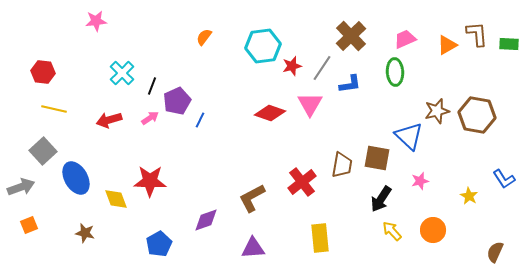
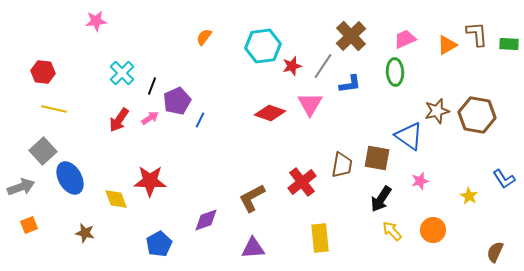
gray line at (322, 68): moved 1 px right, 2 px up
red arrow at (109, 120): moved 10 px right; rotated 40 degrees counterclockwise
blue triangle at (409, 136): rotated 8 degrees counterclockwise
blue ellipse at (76, 178): moved 6 px left
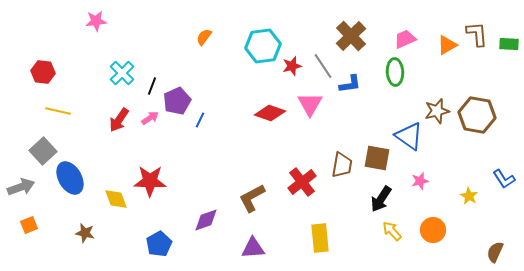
gray line at (323, 66): rotated 68 degrees counterclockwise
yellow line at (54, 109): moved 4 px right, 2 px down
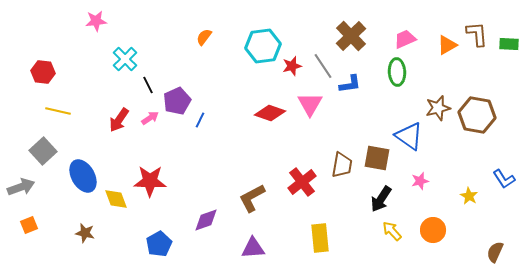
green ellipse at (395, 72): moved 2 px right
cyan cross at (122, 73): moved 3 px right, 14 px up
black line at (152, 86): moved 4 px left, 1 px up; rotated 48 degrees counterclockwise
brown star at (437, 111): moved 1 px right, 3 px up
blue ellipse at (70, 178): moved 13 px right, 2 px up
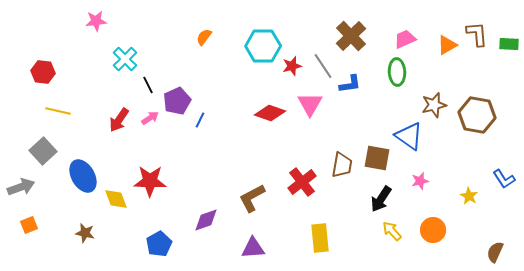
cyan hexagon at (263, 46): rotated 8 degrees clockwise
brown star at (438, 108): moved 4 px left, 3 px up
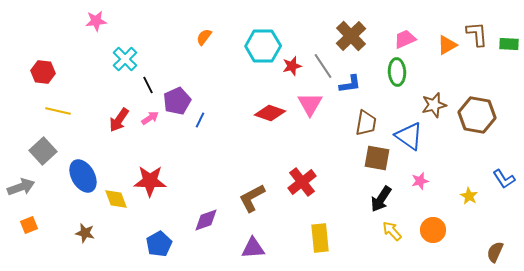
brown trapezoid at (342, 165): moved 24 px right, 42 px up
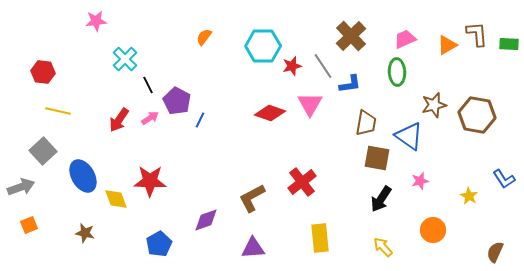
purple pentagon at (177, 101): rotated 20 degrees counterclockwise
yellow arrow at (392, 231): moved 9 px left, 16 px down
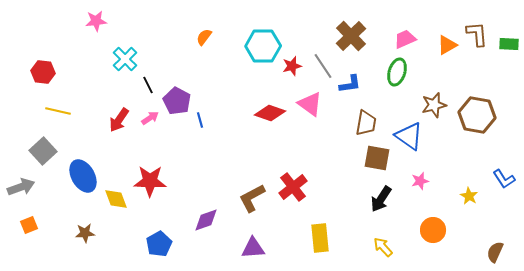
green ellipse at (397, 72): rotated 20 degrees clockwise
pink triangle at (310, 104): rotated 24 degrees counterclockwise
blue line at (200, 120): rotated 42 degrees counterclockwise
red cross at (302, 182): moved 9 px left, 5 px down
brown star at (85, 233): rotated 18 degrees counterclockwise
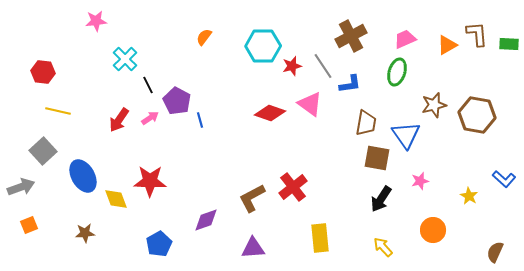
brown cross at (351, 36): rotated 16 degrees clockwise
blue triangle at (409, 136): moved 3 px left, 1 px up; rotated 20 degrees clockwise
blue L-shape at (504, 179): rotated 15 degrees counterclockwise
